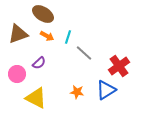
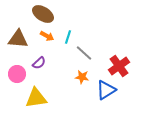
brown triangle: moved 5 px down; rotated 25 degrees clockwise
orange star: moved 5 px right, 15 px up
yellow triangle: rotated 35 degrees counterclockwise
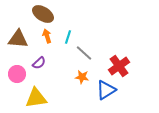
orange arrow: rotated 136 degrees counterclockwise
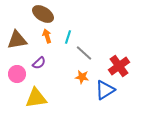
brown triangle: moved 1 px left, 1 px down; rotated 15 degrees counterclockwise
blue triangle: moved 1 px left
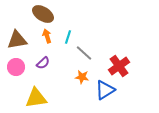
purple semicircle: moved 4 px right
pink circle: moved 1 px left, 7 px up
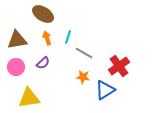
orange arrow: moved 2 px down
gray line: rotated 12 degrees counterclockwise
orange star: moved 1 px right
yellow triangle: moved 7 px left
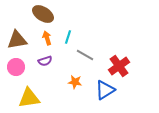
gray line: moved 1 px right, 2 px down
purple semicircle: moved 2 px right, 2 px up; rotated 24 degrees clockwise
orange star: moved 8 px left, 5 px down
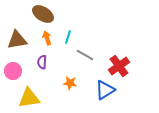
purple semicircle: moved 3 px left, 1 px down; rotated 112 degrees clockwise
pink circle: moved 3 px left, 4 px down
orange star: moved 5 px left, 1 px down
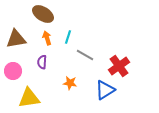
brown triangle: moved 1 px left, 1 px up
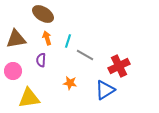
cyan line: moved 4 px down
purple semicircle: moved 1 px left, 2 px up
red cross: rotated 10 degrees clockwise
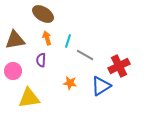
brown triangle: moved 1 px left, 1 px down
blue triangle: moved 4 px left, 4 px up
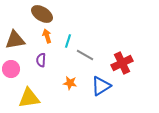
brown ellipse: moved 1 px left
orange arrow: moved 2 px up
red cross: moved 3 px right, 3 px up
pink circle: moved 2 px left, 2 px up
